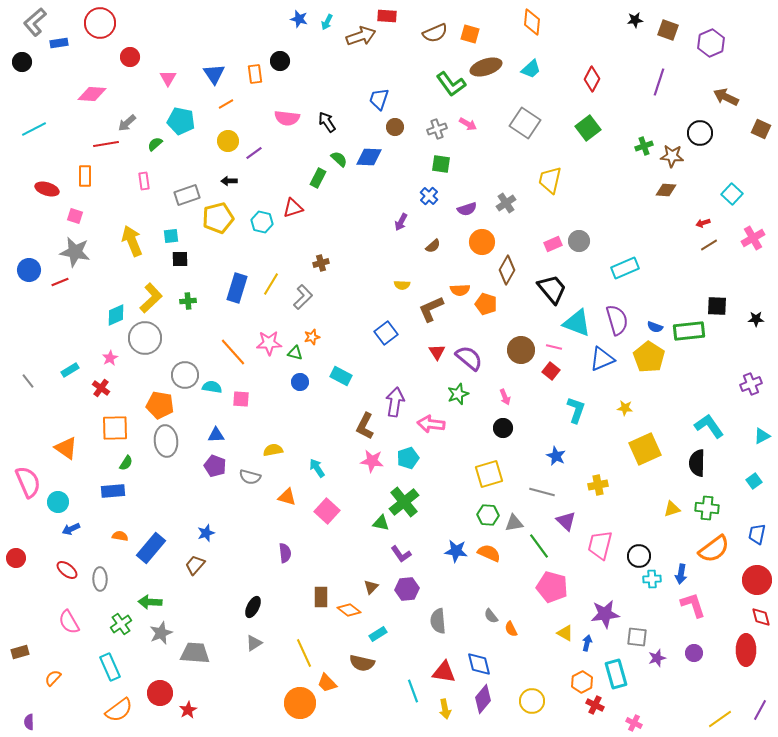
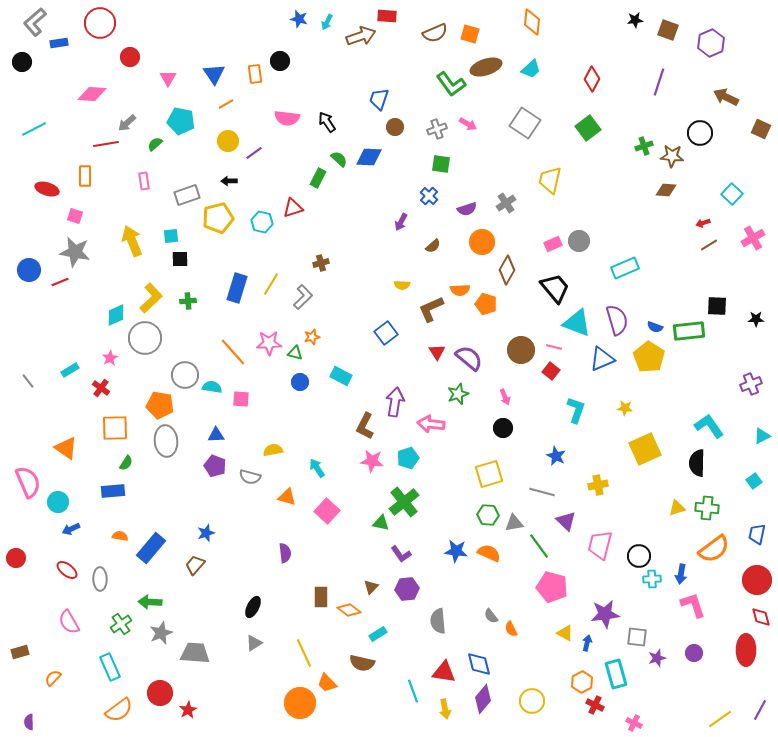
black trapezoid at (552, 289): moved 3 px right, 1 px up
yellow triangle at (672, 509): moved 5 px right, 1 px up
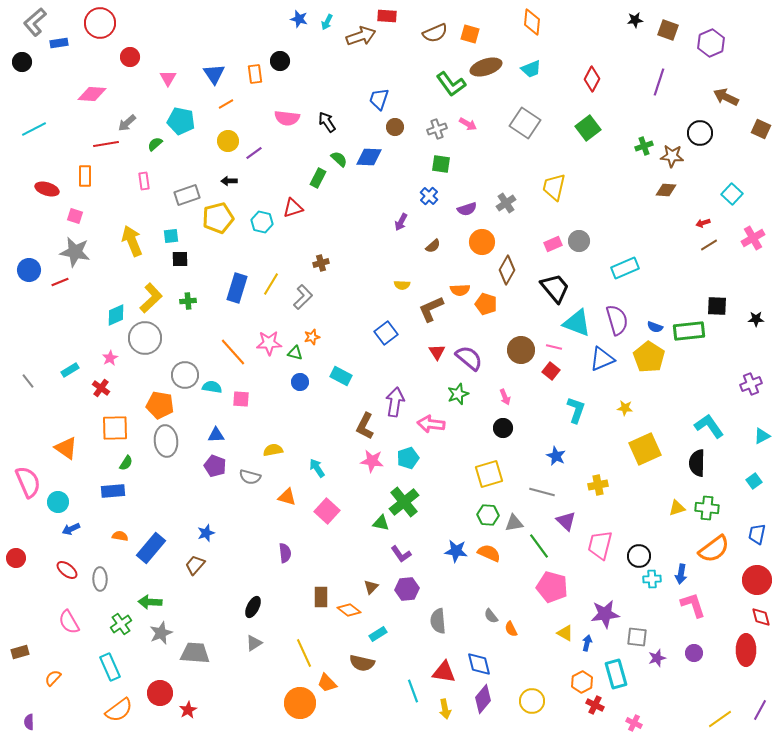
cyan trapezoid at (531, 69): rotated 20 degrees clockwise
yellow trapezoid at (550, 180): moved 4 px right, 7 px down
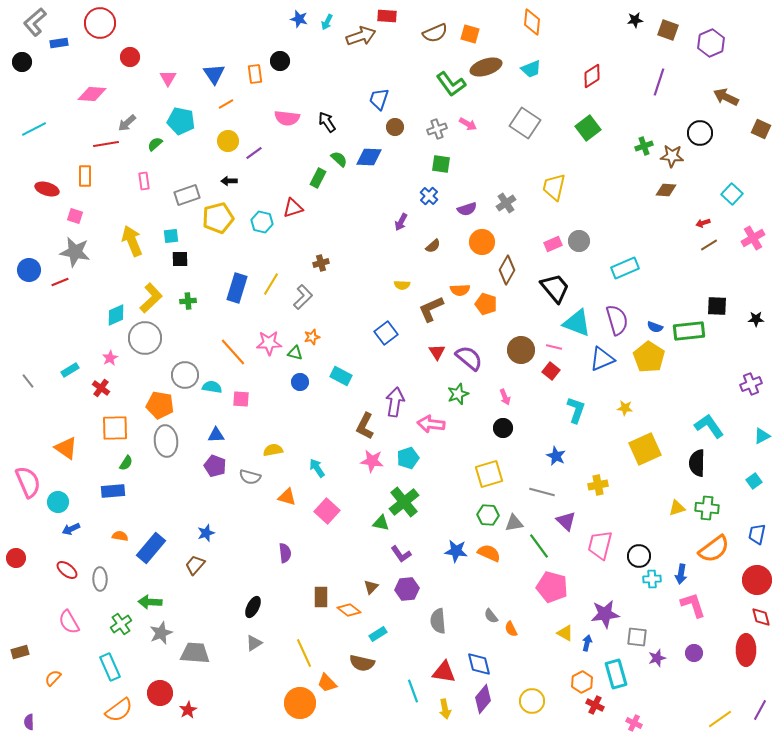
red diamond at (592, 79): moved 3 px up; rotated 30 degrees clockwise
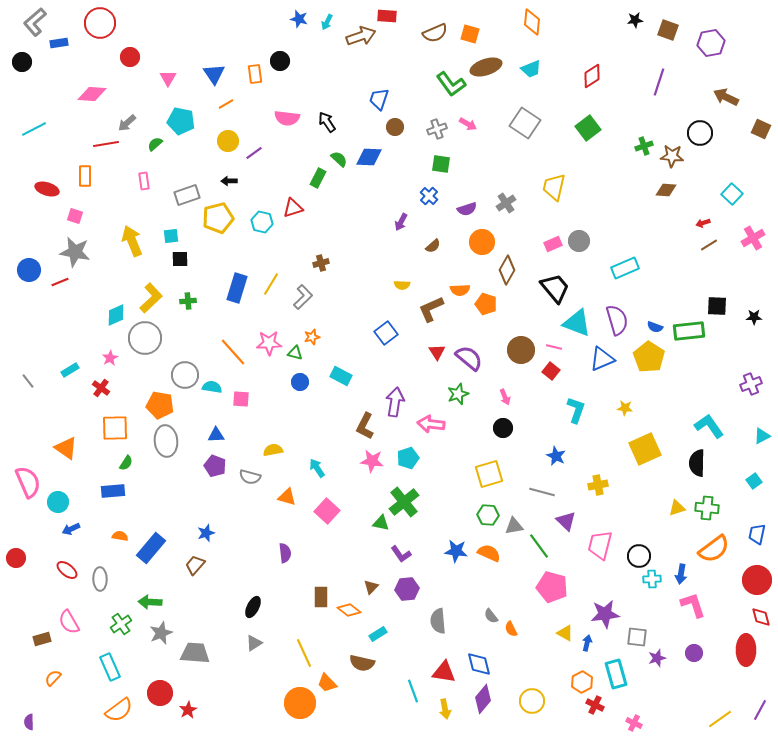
purple hexagon at (711, 43): rotated 12 degrees clockwise
black star at (756, 319): moved 2 px left, 2 px up
gray triangle at (514, 523): moved 3 px down
brown rectangle at (20, 652): moved 22 px right, 13 px up
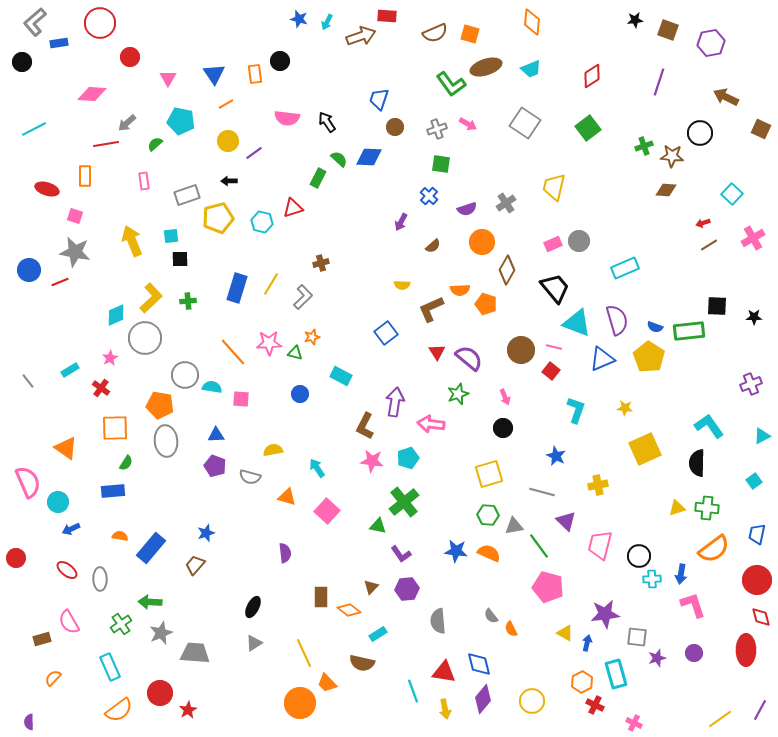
blue circle at (300, 382): moved 12 px down
green triangle at (381, 523): moved 3 px left, 3 px down
pink pentagon at (552, 587): moved 4 px left
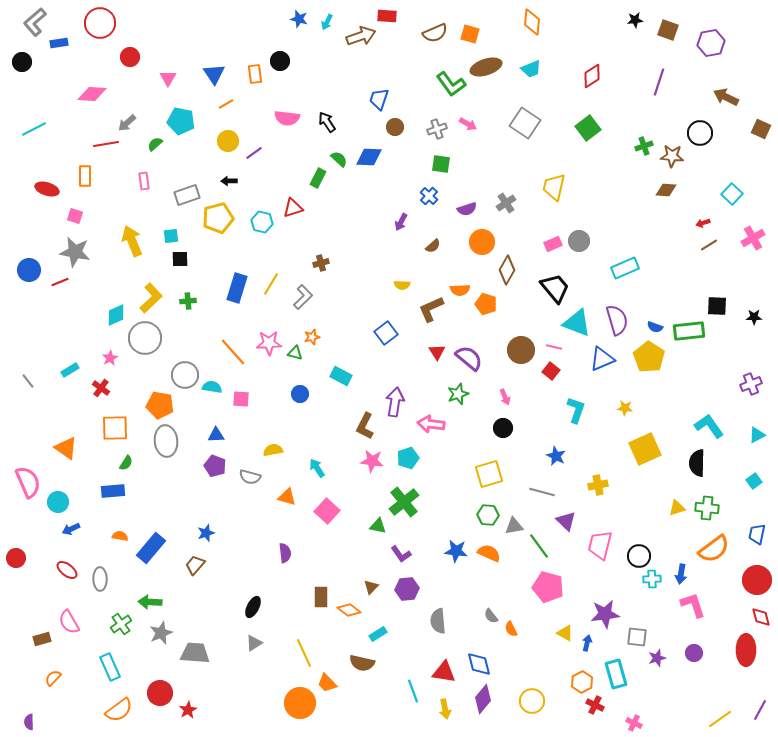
cyan triangle at (762, 436): moved 5 px left, 1 px up
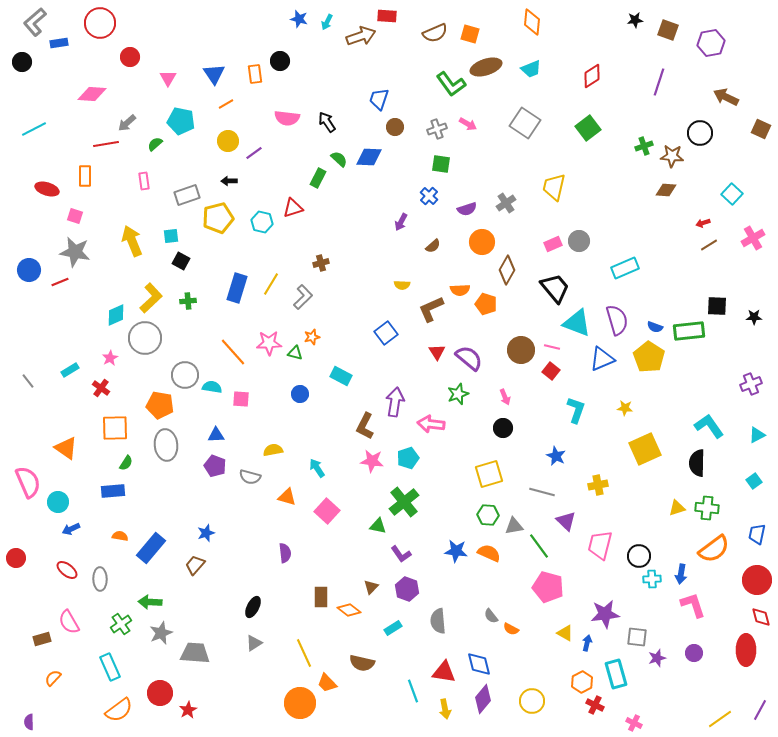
black square at (180, 259): moved 1 px right, 2 px down; rotated 30 degrees clockwise
pink line at (554, 347): moved 2 px left
gray ellipse at (166, 441): moved 4 px down
purple hexagon at (407, 589): rotated 25 degrees clockwise
orange semicircle at (511, 629): rotated 35 degrees counterclockwise
cyan rectangle at (378, 634): moved 15 px right, 6 px up
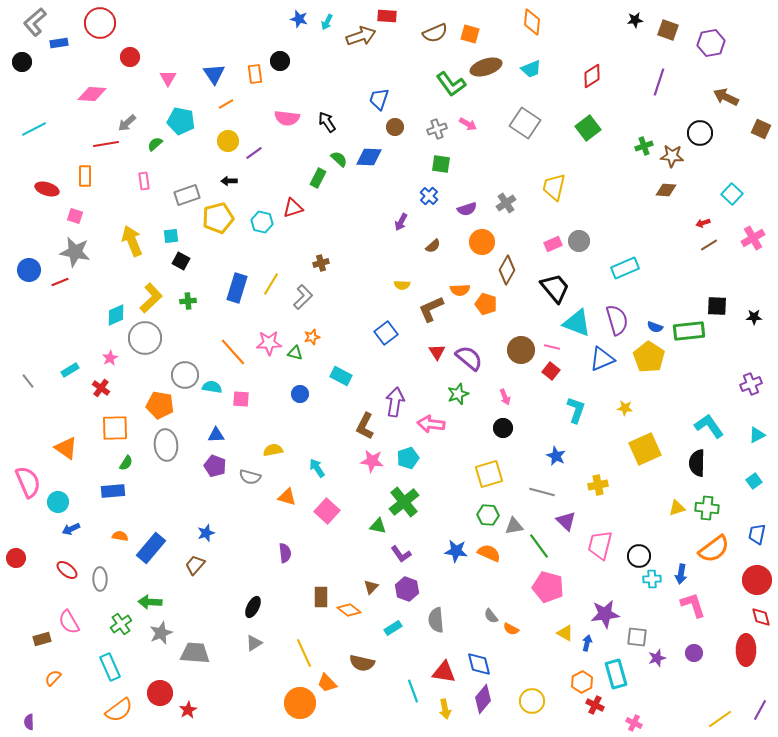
gray semicircle at (438, 621): moved 2 px left, 1 px up
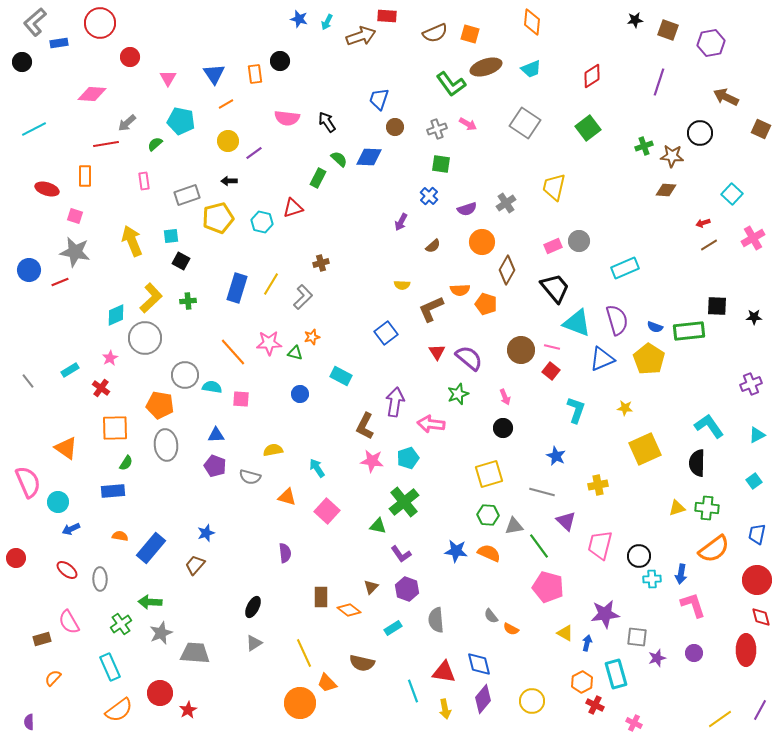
pink rectangle at (553, 244): moved 2 px down
yellow pentagon at (649, 357): moved 2 px down
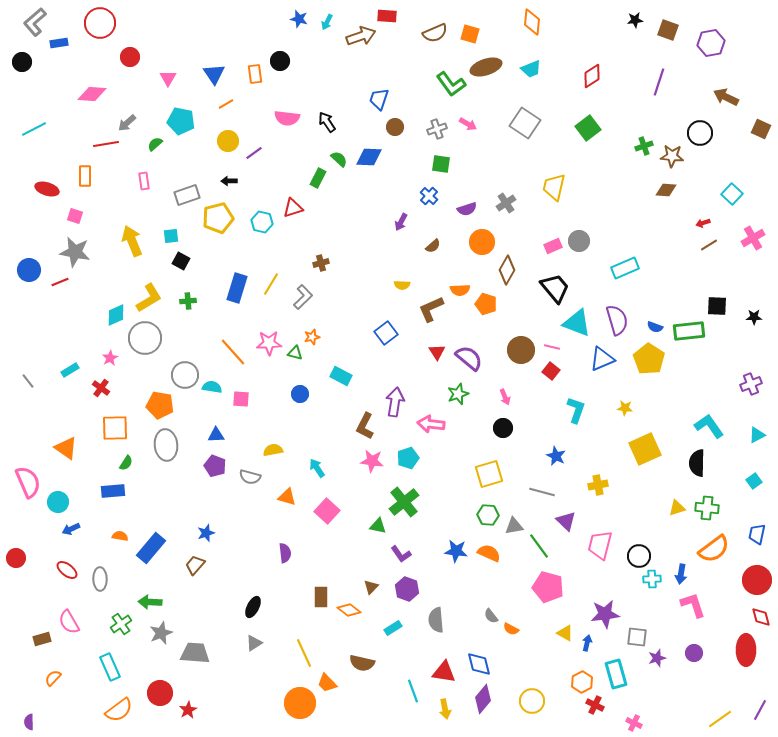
yellow L-shape at (151, 298): moved 2 px left; rotated 12 degrees clockwise
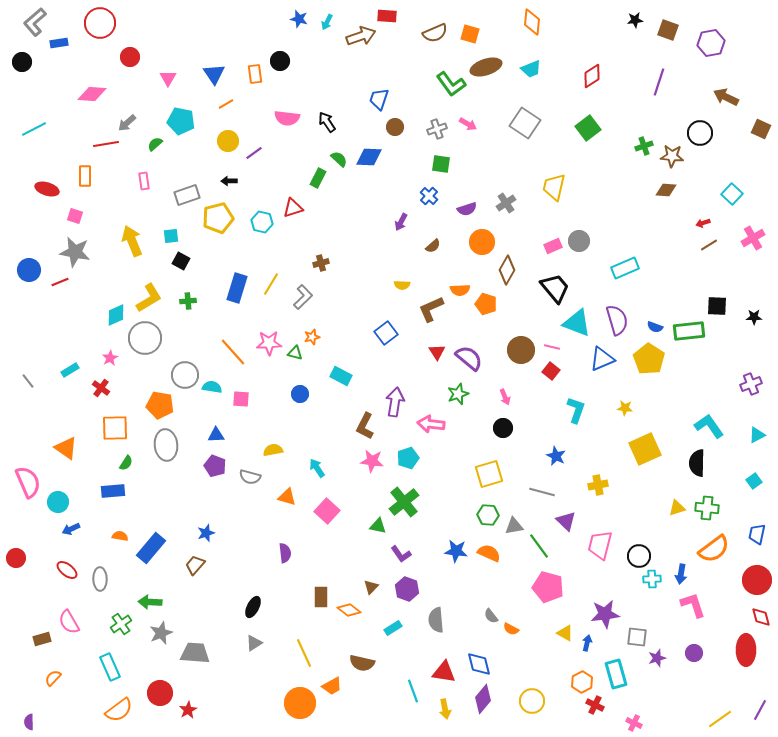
orange trapezoid at (327, 683): moved 5 px right, 3 px down; rotated 75 degrees counterclockwise
